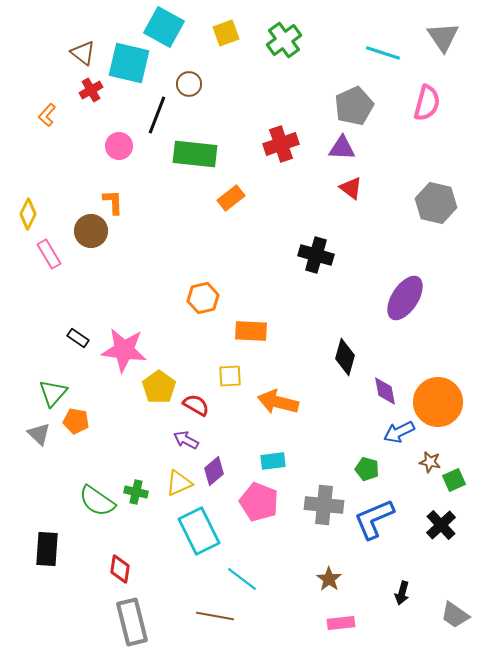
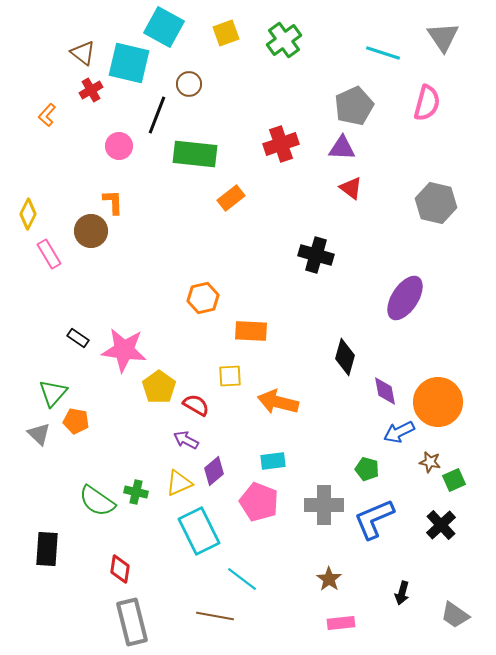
gray cross at (324, 505): rotated 6 degrees counterclockwise
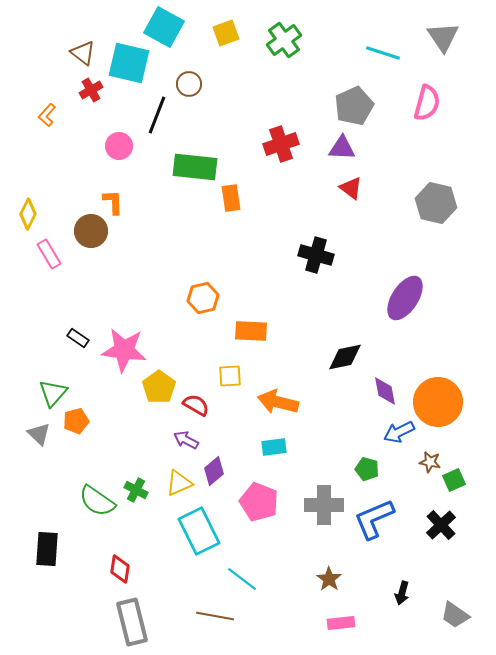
green rectangle at (195, 154): moved 13 px down
orange rectangle at (231, 198): rotated 60 degrees counterclockwise
black diamond at (345, 357): rotated 63 degrees clockwise
orange pentagon at (76, 421): rotated 25 degrees counterclockwise
cyan rectangle at (273, 461): moved 1 px right, 14 px up
green cross at (136, 492): moved 2 px up; rotated 15 degrees clockwise
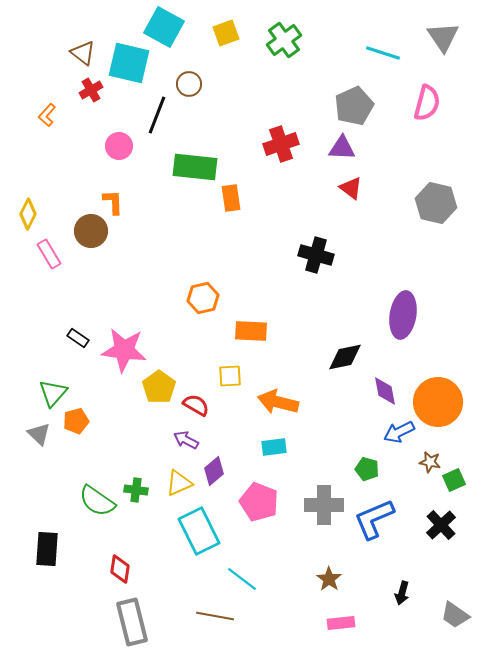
purple ellipse at (405, 298): moved 2 px left, 17 px down; rotated 24 degrees counterclockwise
green cross at (136, 490): rotated 20 degrees counterclockwise
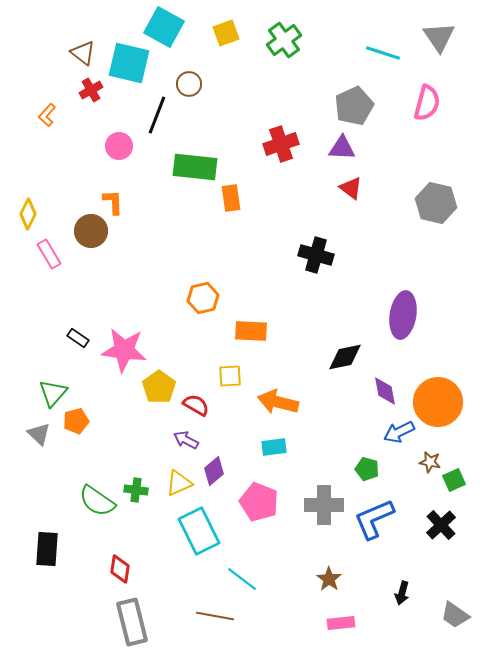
gray triangle at (443, 37): moved 4 px left
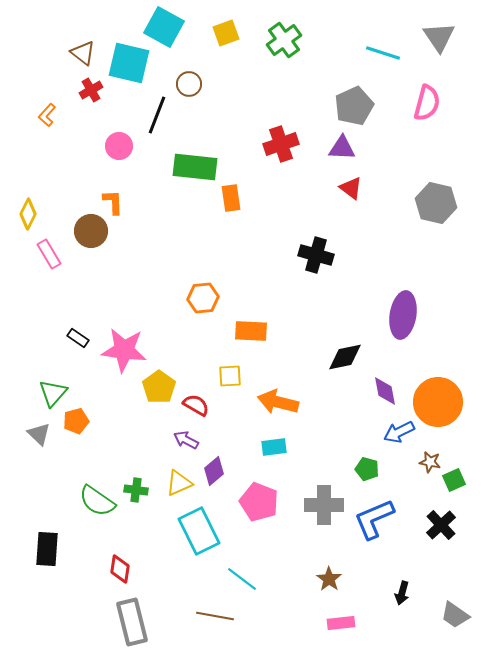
orange hexagon at (203, 298): rotated 8 degrees clockwise
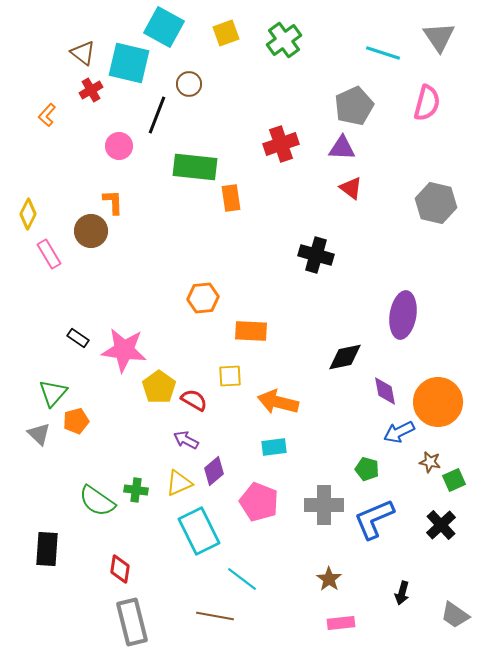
red semicircle at (196, 405): moved 2 px left, 5 px up
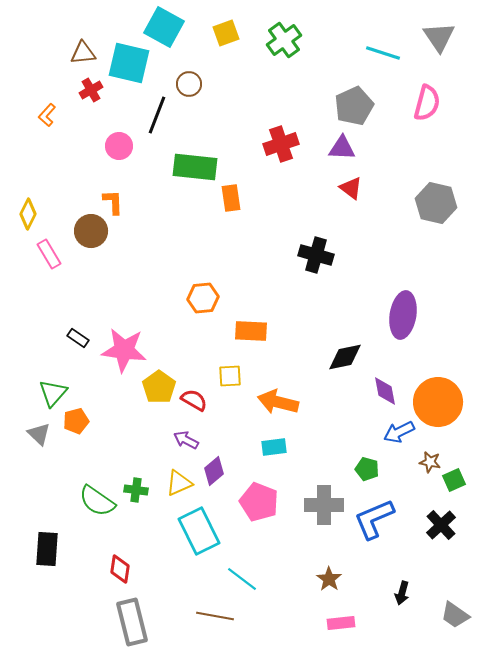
brown triangle at (83, 53): rotated 44 degrees counterclockwise
